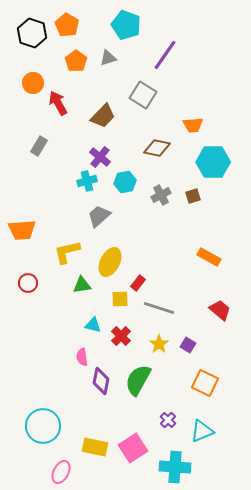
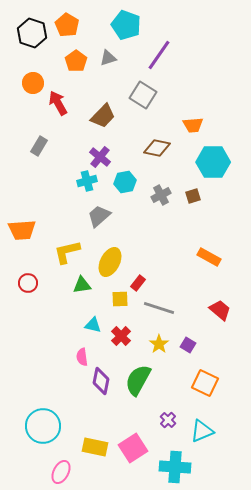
purple line at (165, 55): moved 6 px left
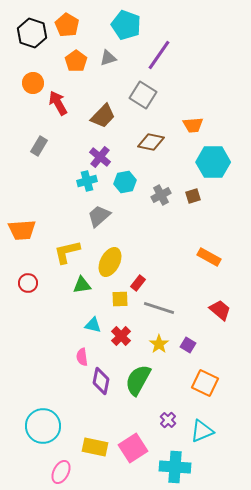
brown diamond at (157, 148): moved 6 px left, 6 px up
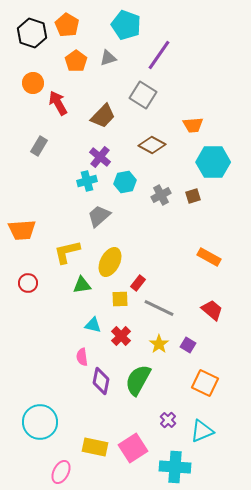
brown diamond at (151, 142): moved 1 px right, 3 px down; rotated 16 degrees clockwise
gray line at (159, 308): rotated 8 degrees clockwise
red trapezoid at (220, 310): moved 8 px left
cyan circle at (43, 426): moved 3 px left, 4 px up
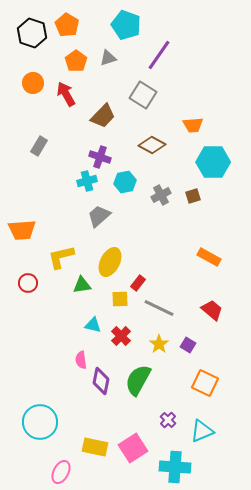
red arrow at (58, 103): moved 8 px right, 9 px up
purple cross at (100, 157): rotated 20 degrees counterclockwise
yellow L-shape at (67, 252): moved 6 px left, 5 px down
pink semicircle at (82, 357): moved 1 px left, 3 px down
